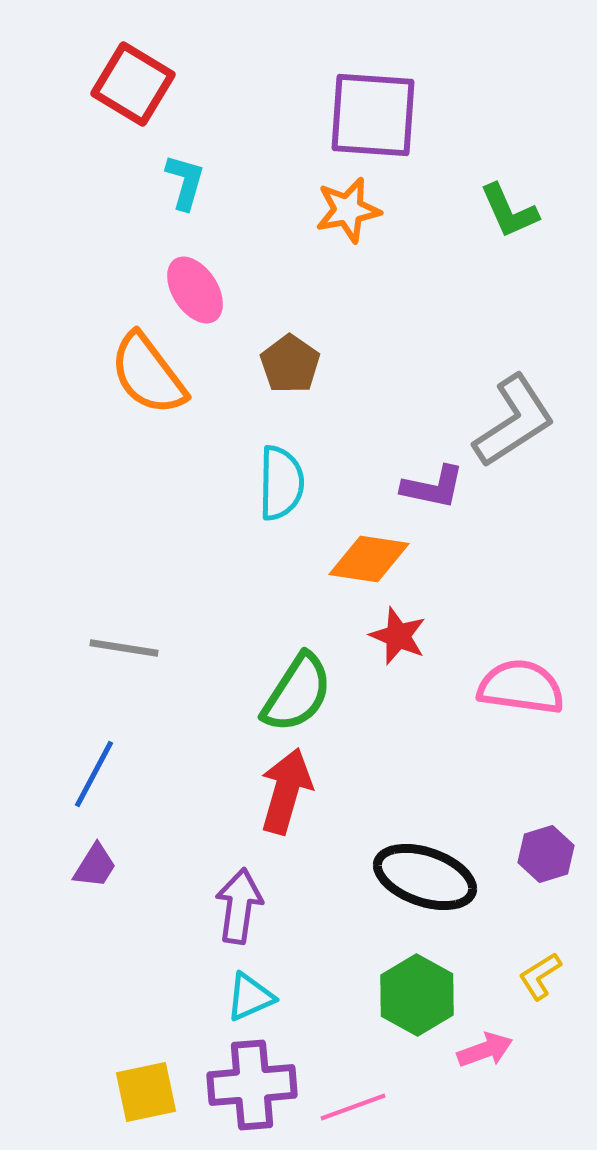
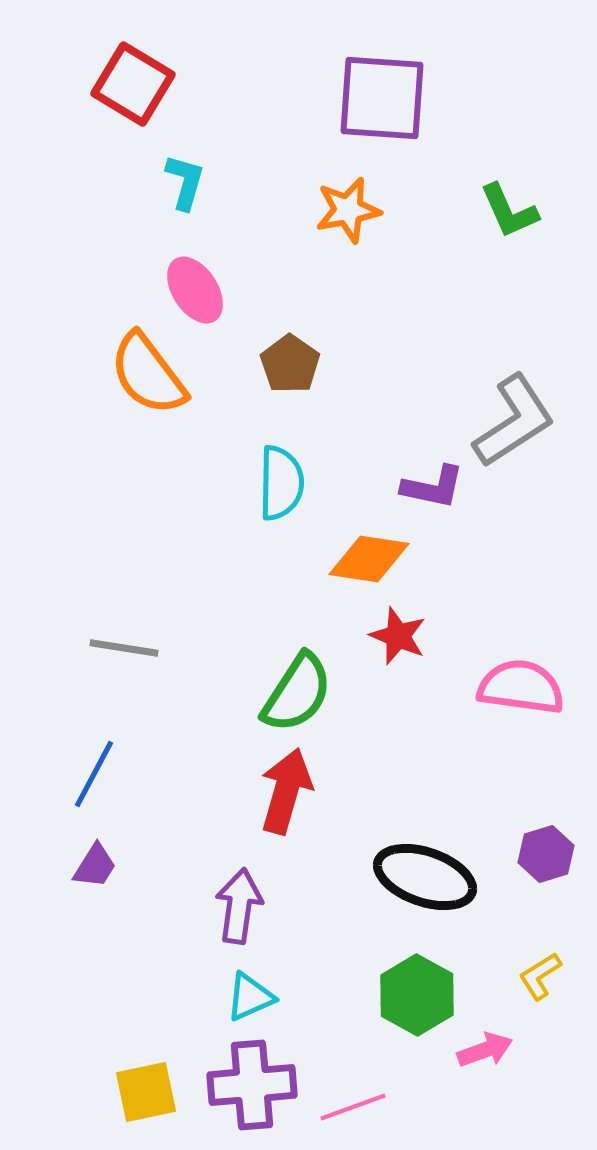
purple square: moved 9 px right, 17 px up
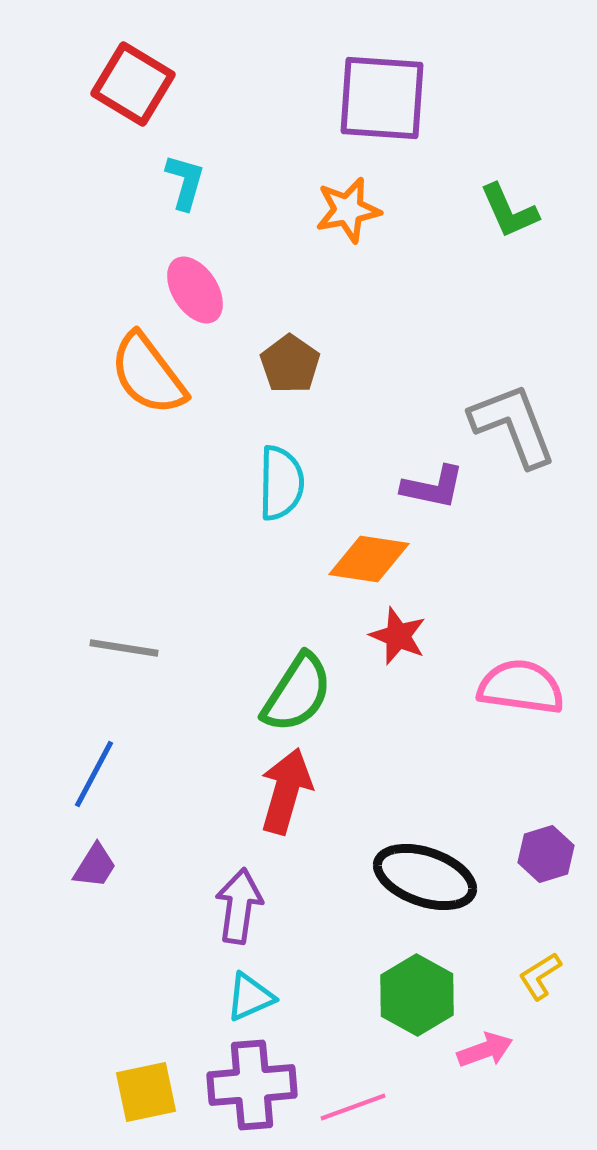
gray L-shape: moved 1 px left, 4 px down; rotated 78 degrees counterclockwise
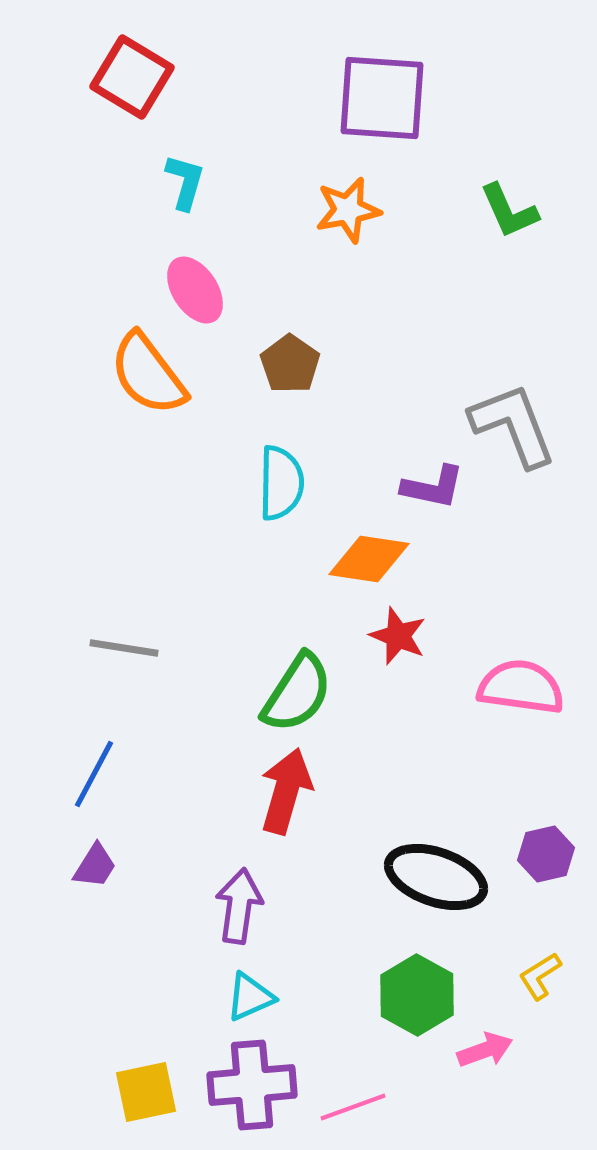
red square: moved 1 px left, 7 px up
purple hexagon: rotated 4 degrees clockwise
black ellipse: moved 11 px right
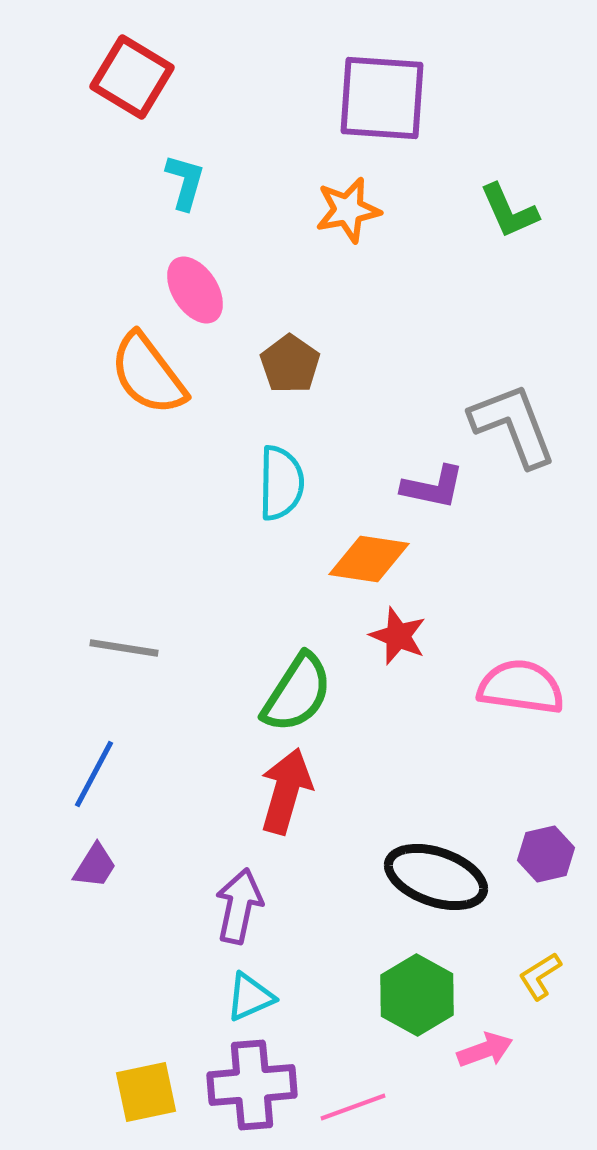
purple arrow: rotated 4 degrees clockwise
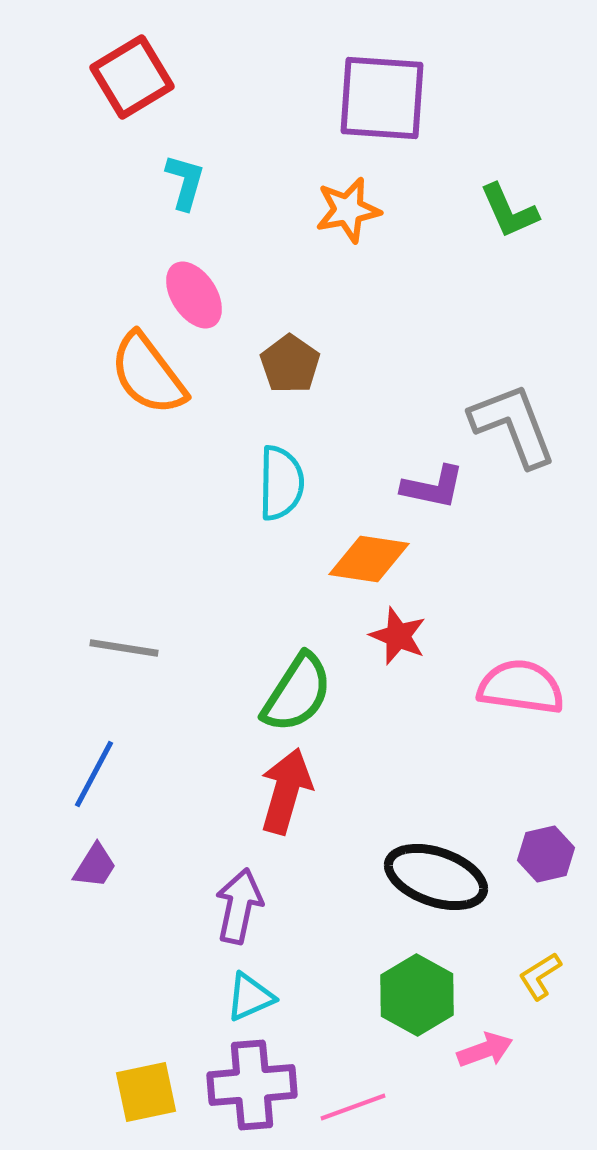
red square: rotated 28 degrees clockwise
pink ellipse: moved 1 px left, 5 px down
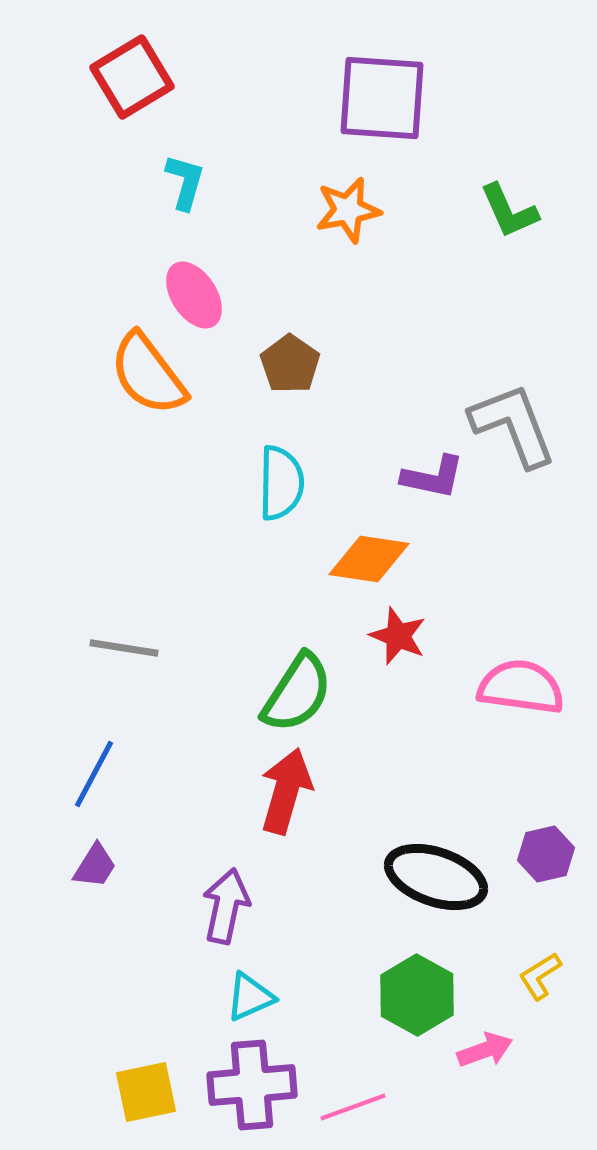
purple L-shape: moved 10 px up
purple arrow: moved 13 px left
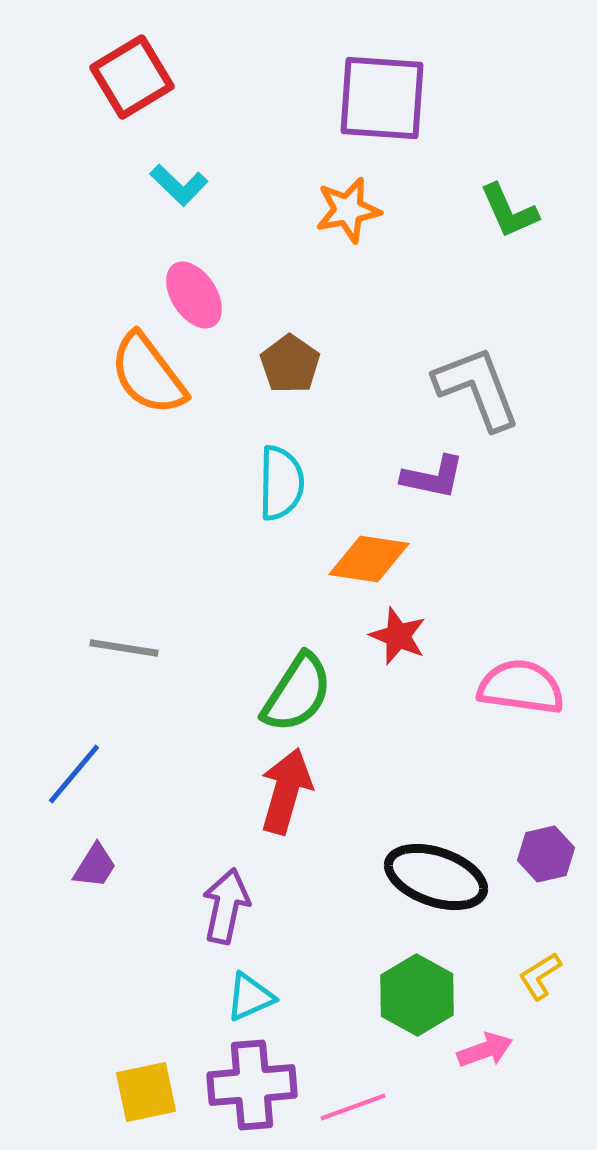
cyan L-shape: moved 6 px left, 3 px down; rotated 118 degrees clockwise
gray L-shape: moved 36 px left, 37 px up
blue line: moved 20 px left; rotated 12 degrees clockwise
